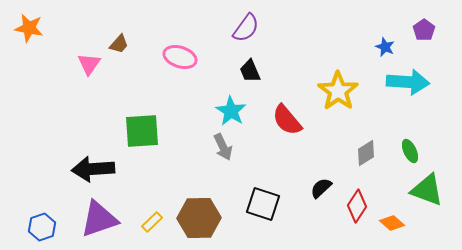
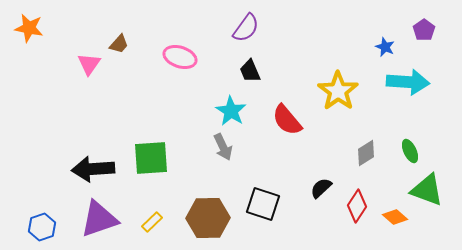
green square: moved 9 px right, 27 px down
brown hexagon: moved 9 px right
orange diamond: moved 3 px right, 6 px up
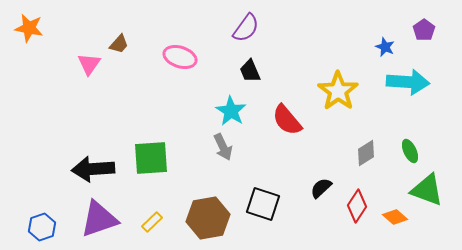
brown hexagon: rotated 9 degrees counterclockwise
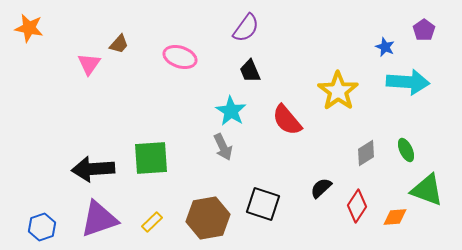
green ellipse: moved 4 px left, 1 px up
orange diamond: rotated 45 degrees counterclockwise
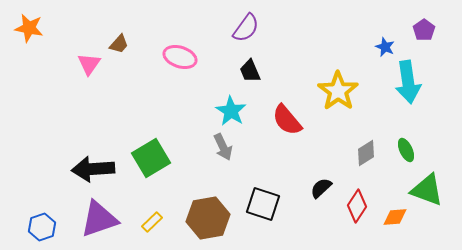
cyan arrow: rotated 78 degrees clockwise
green square: rotated 27 degrees counterclockwise
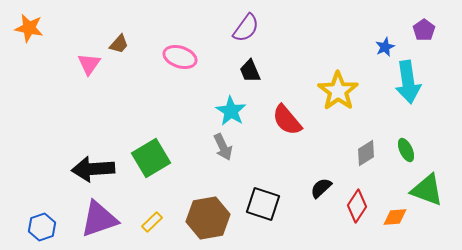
blue star: rotated 24 degrees clockwise
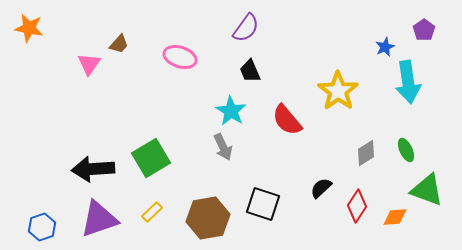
yellow rectangle: moved 10 px up
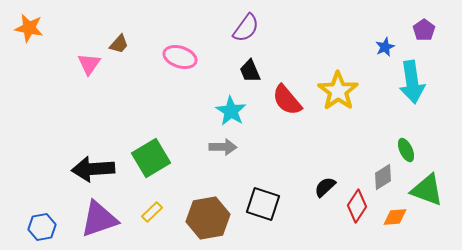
cyan arrow: moved 4 px right
red semicircle: moved 20 px up
gray arrow: rotated 64 degrees counterclockwise
gray diamond: moved 17 px right, 24 px down
black semicircle: moved 4 px right, 1 px up
blue hexagon: rotated 8 degrees clockwise
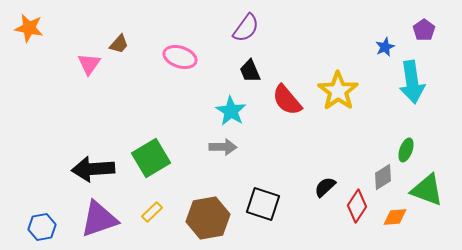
green ellipse: rotated 45 degrees clockwise
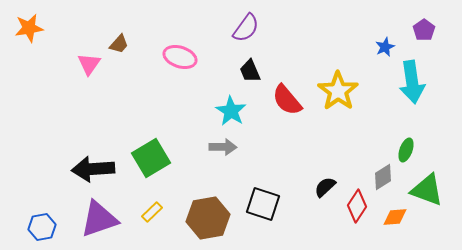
orange star: rotated 20 degrees counterclockwise
